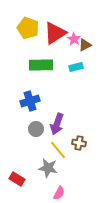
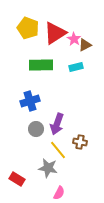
brown cross: moved 1 px right, 1 px up
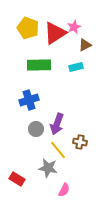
pink star: moved 12 px up; rotated 16 degrees clockwise
green rectangle: moved 2 px left
blue cross: moved 1 px left, 1 px up
pink semicircle: moved 5 px right, 3 px up
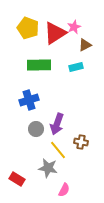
brown cross: moved 1 px right
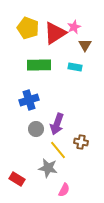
brown triangle: rotated 32 degrees counterclockwise
cyan rectangle: moved 1 px left; rotated 24 degrees clockwise
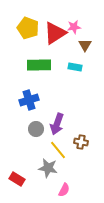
pink star: rotated 16 degrees clockwise
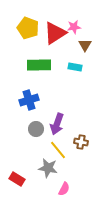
pink semicircle: moved 1 px up
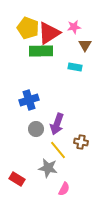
red triangle: moved 6 px left
green rectangle: moved 2 px right, 14 px up
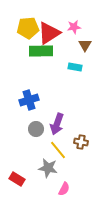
yellow pentagon: rotated 25 degrees counterclockwise
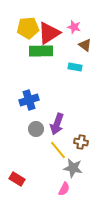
pink star: rotated 24 degrees clockwise
brown triangle: rotated 24 degrees counterclockwise
gray star: moved 25 px right
